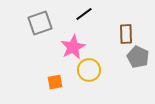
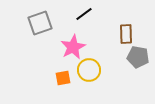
gray pentagon: rotated 15 degrees counterclockwise
orange square: moved 8 px right, 4 px up
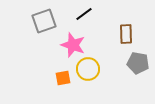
gray square: moved 4 px right, 2 px up
pink star: moved 2 px up; rotated 25 degrees counterclockwise
gray pentagon: moved 6 px down
yellow circle: moved 1 px left, 1 px up
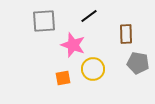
black line: moved 5 px right, 2 px down
gray square: rotated 15 degrees clockwise
yellow circle: moved 5 px right
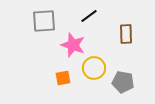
gray pentagon: moved 15 px left, 19 px down
yellow circle: moved 1 px right, 1 px up
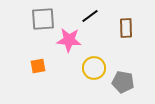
black line: moved 1 px right
gray square: moved 1 px left, 2 px up
brown rectangle: moved 6 px up
pink star: moved 4 px left, 5 px up; rotated 15 degrees counterclockwise
orange square: moved 25 px left, 12 px up
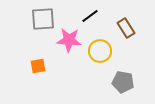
brown rectangle: rotated 30 degrees counterclockwise
yellow circle: moved 6 px right, 17 px up
